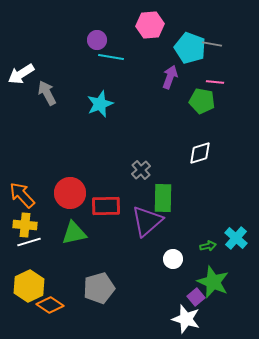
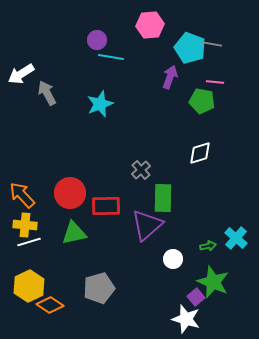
purple triangle: moved 4 px down
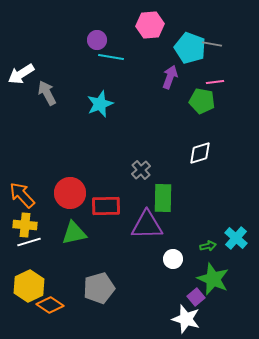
pink line: rotated 12 degrees counterclockwise
purple triangle: rotated 40 degrees clockwise
green star: moved 3 px up
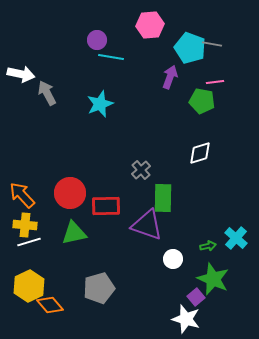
white arrow: rotated 136 degrees counterclockwise
purple triangle: rotated 20 degrees clockwise
orange diamond: rotated 16 degrees clockwise
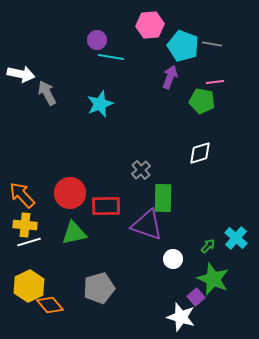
cyan pentagon: moved 7 px left, 2 px up
green arrow: rotated 35 degrees counterclockwise
white star: moved 5 px left, 2 px up
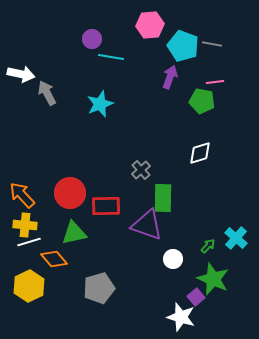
purple circle: moved 5 px left, 1 px up
orange diamond: moved 4 px right, 46 px up
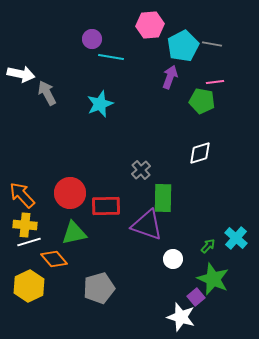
cyan pentagon: rotated 24 degrees clockwise
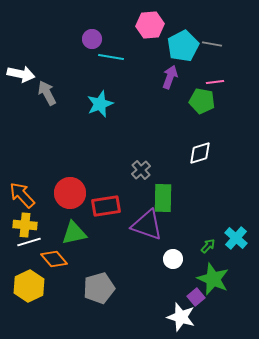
red rectangle: rotated 8 degrees counterclockwise
